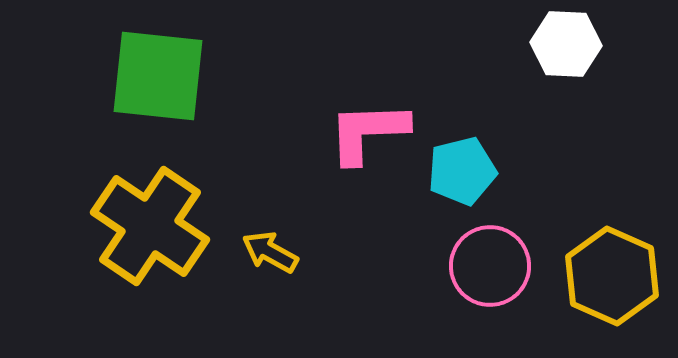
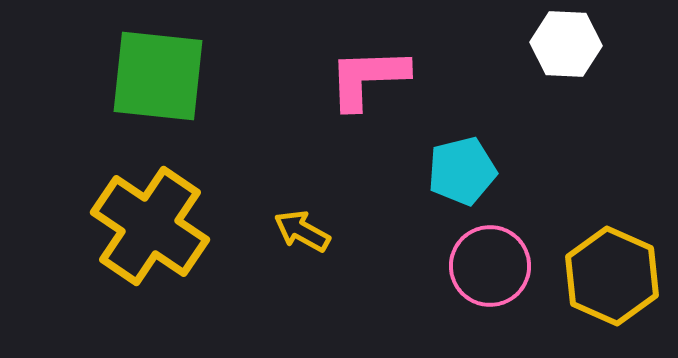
pink L-shape: moved 54 px up
yellow arrow: moved 32 px right, 21 px up
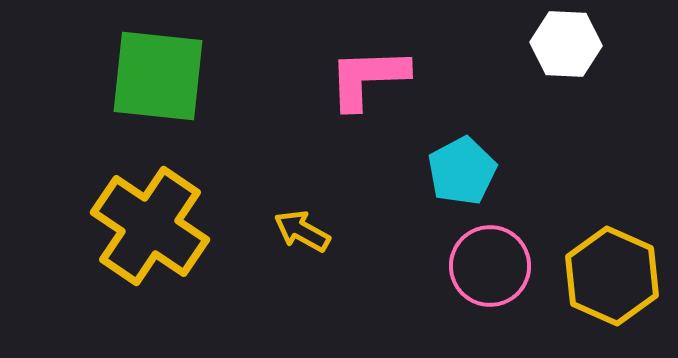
cyan pentagon: rotated 14 degrees counterclockwise
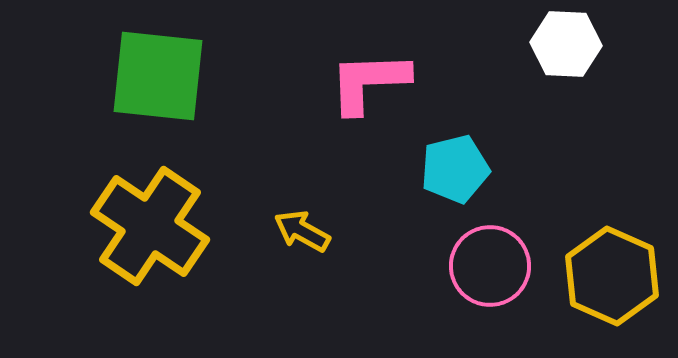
pink L-shape: moved 1 px right, 4 px down
cyan pentagon: moved 7 px left, 2 px up; rotated 14 degrees clockwise
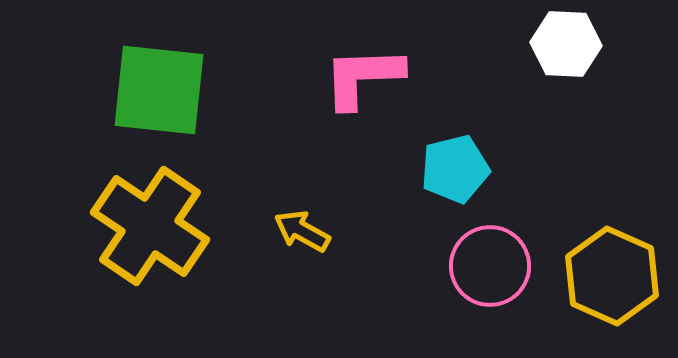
green square: moved 1 px right, 14 px down
pink L-shape: moved 6 px left, 5 px up
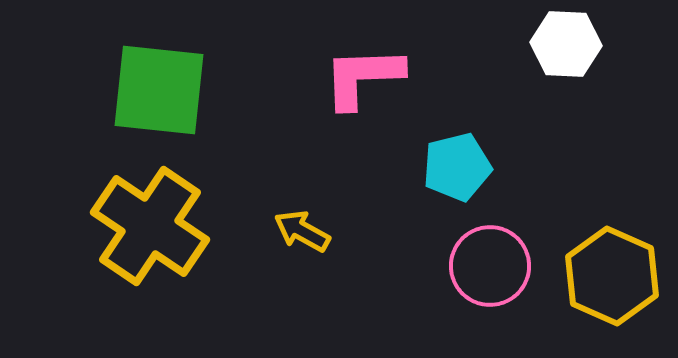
cyan pentagon: moved 2 px right, 2 px up
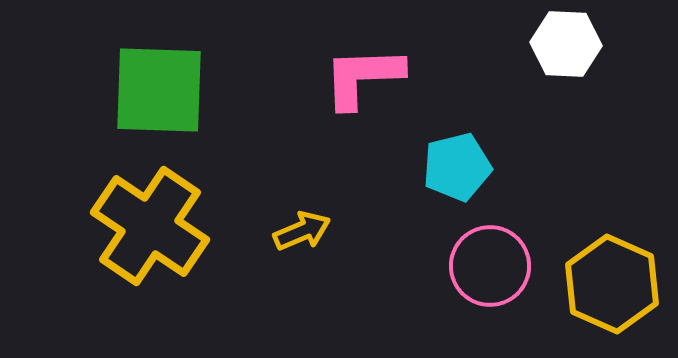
green square: rotated 4 degrees counterclockwise
yellow arrow: rotated 128 degrees clockwise
yellow hexagon: moved 8 px down
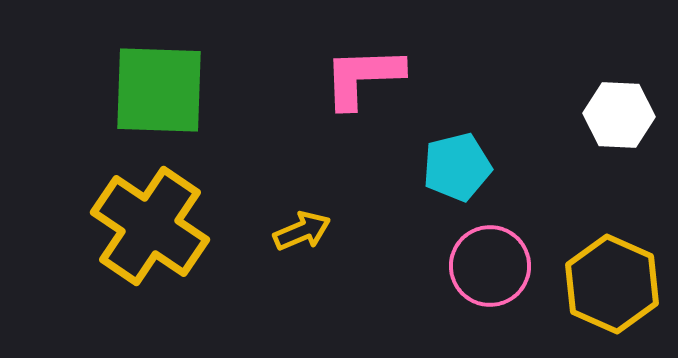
white hexagon: moved 53 px right, 71 px down
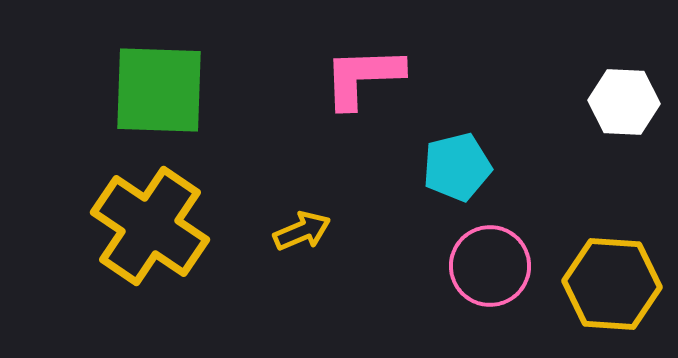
white hexagon: moved 5 px right, 13 px up
yellow hexagon: rotated 20 degrees counterclockwise
